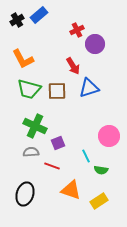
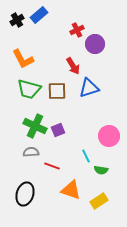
purple square: moved 13 px up
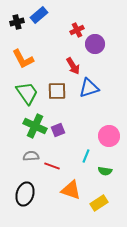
black cross: moved 2 px down; rotated 16 degrees clockwise
green trapezoid: moved 2 px left, 4 px down; rotated 140 degrees counterclockwise
gray semicircle: moved 4 px down
cyan line: rotated 48 degrees clockwise
green semicircle: moved 4 px right, 1 px down
yellow rectangle: moved 2 px down
